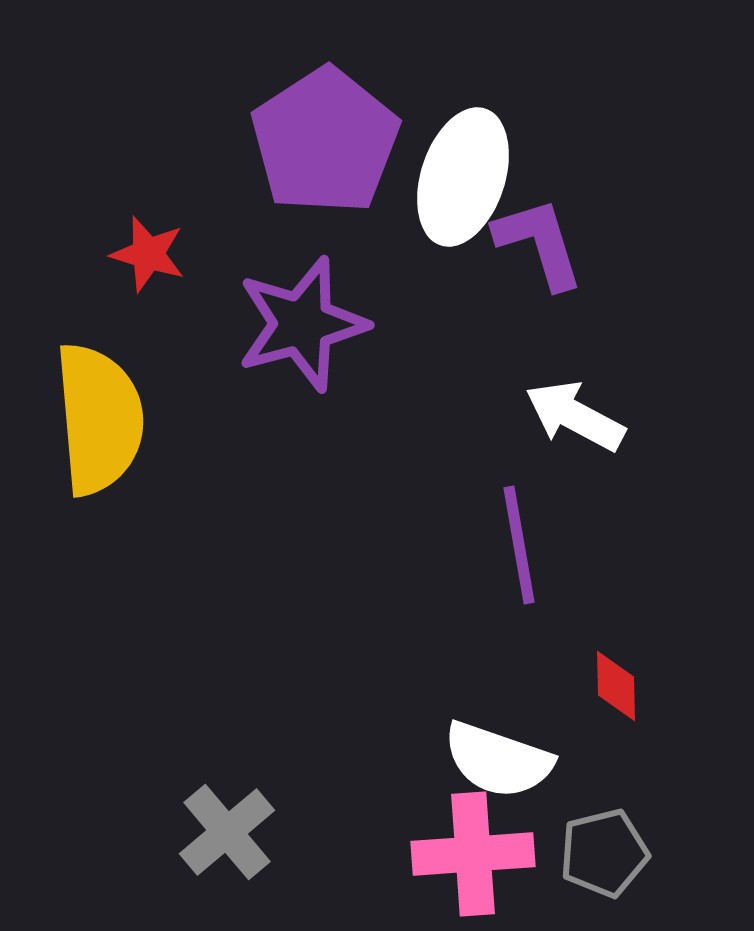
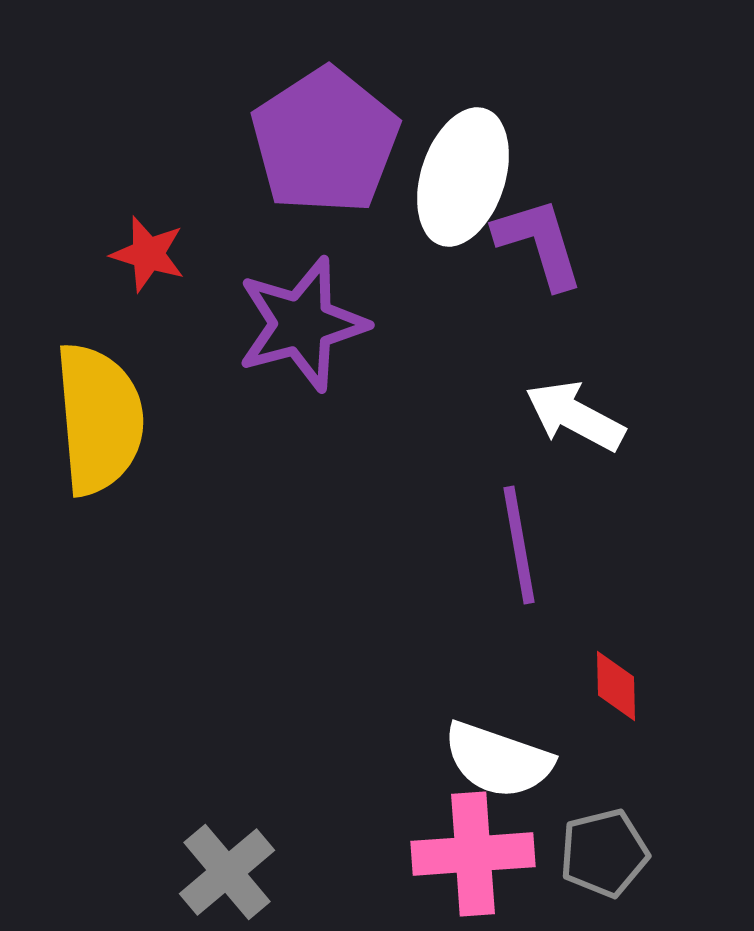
gray cross: moved 40 px down
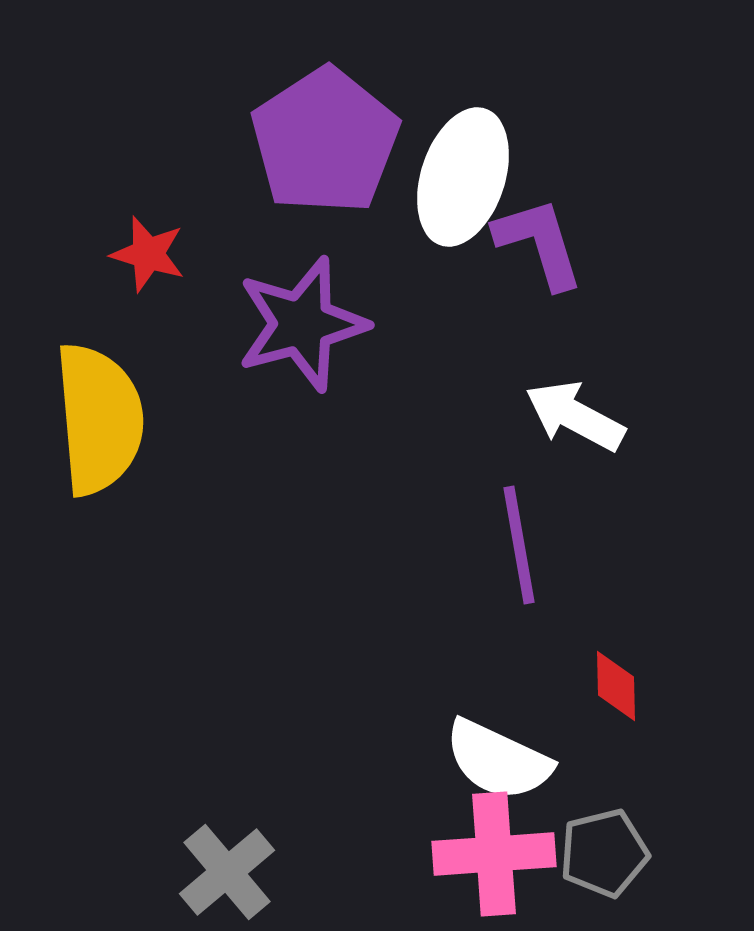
white semicircle: rotated 6 degrees clockwise
pink cross: moved 21 px right
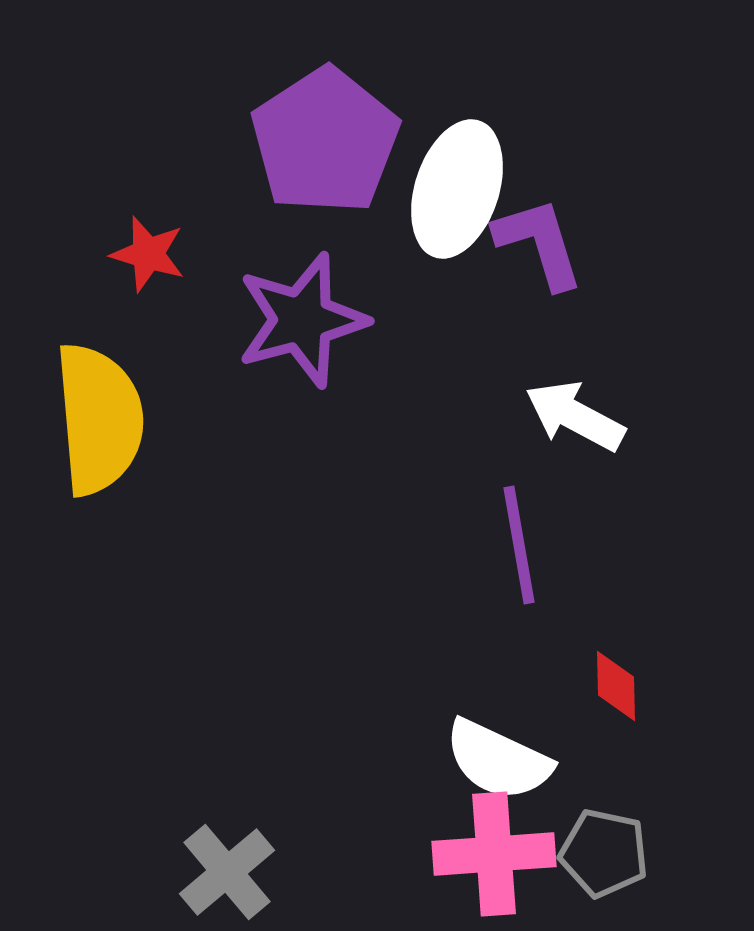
white ellipse: moved 6 px left, 12 px down
purple star: moved 4 px up
gray pentagon: rotated 26 degrees clockwise
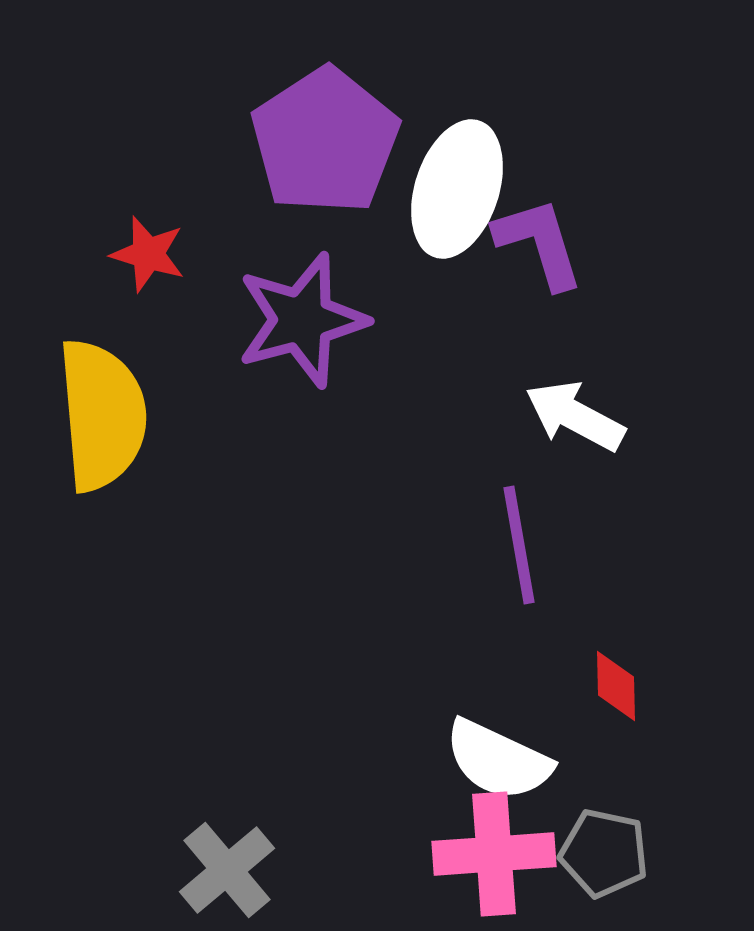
yellow semicircle: moved 3 px right, 4 px up
gray cross: moved 2 px up
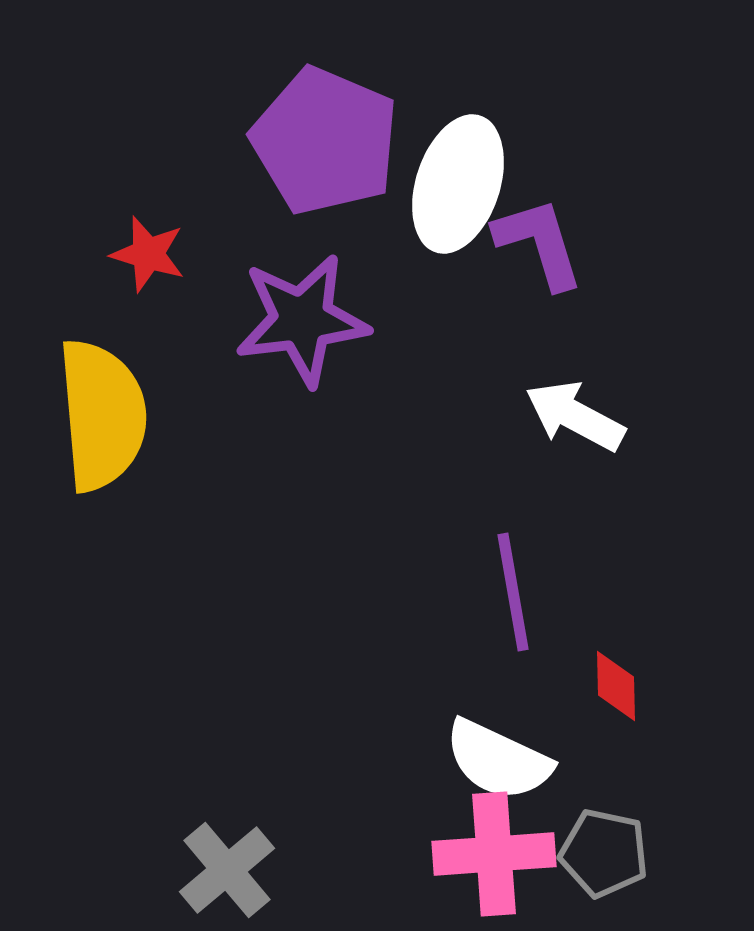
purple pentagon: rotated 16 degrees counterclockwise
white ellipse: moved 1 px right, 5 px up
purple star: rotated 8 degrees clockwise
purple line: moved 6 px left, 47 px down
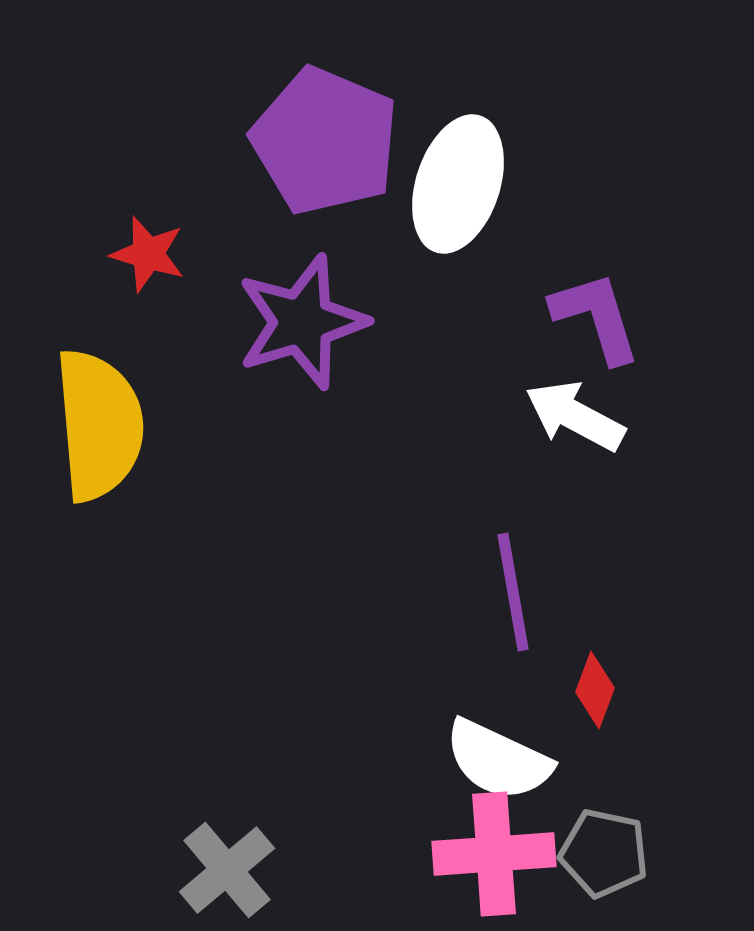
purple L-shape: moved 57 px right, 74 px down
purple star: moved 2 px down; rotated 10 degrees counterclockwise
yellow semicircle: moved 3 px left, 10 px down
red diamond: moved 21 px left, 4 px down; rotated 22 degrees clockwise
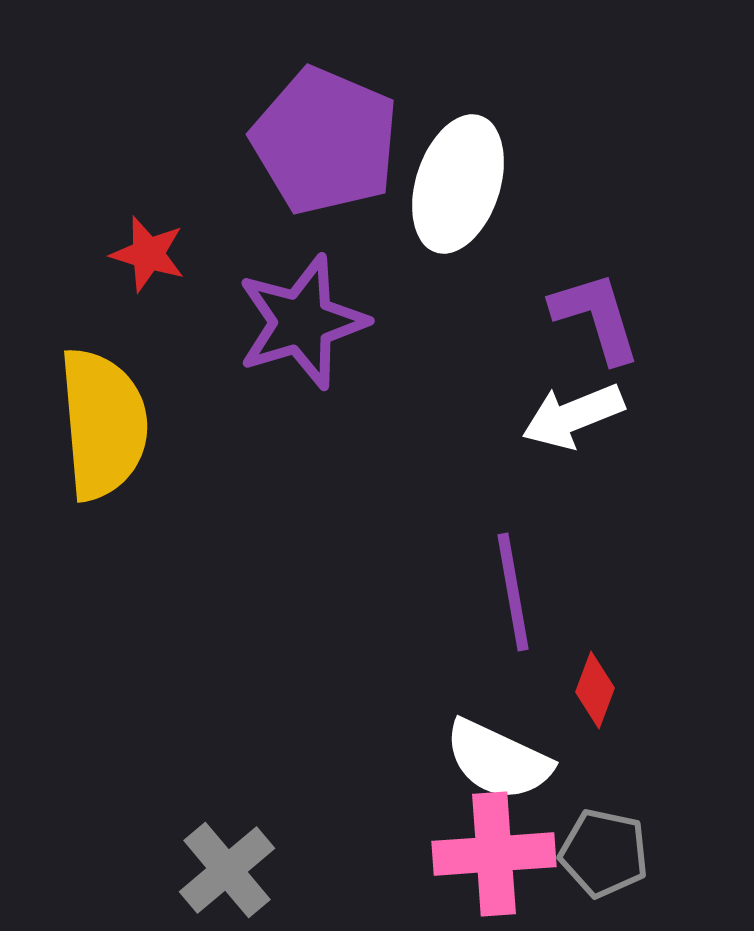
white arrow: moved 2 px left; rotated 50 degrees counterclockwise
yellow semicircle: moved 4 px right, 1 px up
